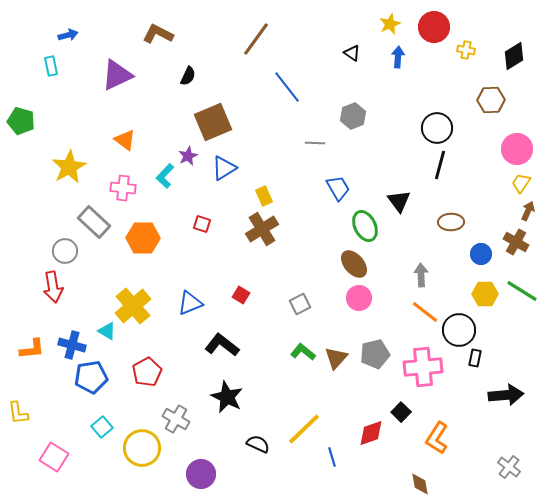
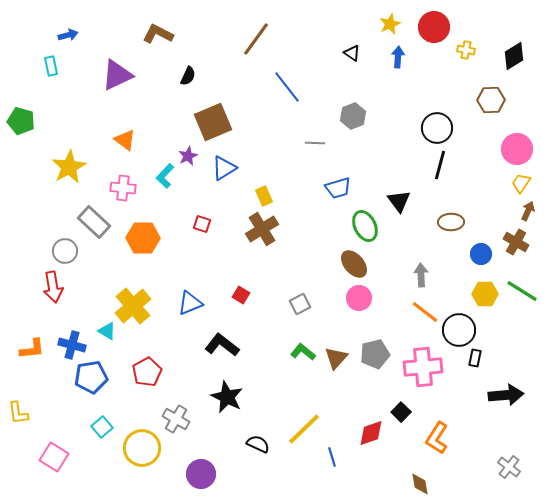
blue trapezoid at (338, 188): rotated 104 degrees clockwise
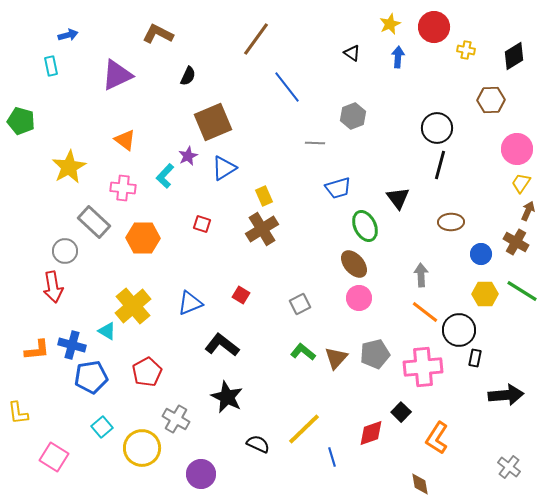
black triangle at (399, 201): moved 1 px left, 3 px up
orange L-shape at (32, 349): moved 5 px right, 1 px down
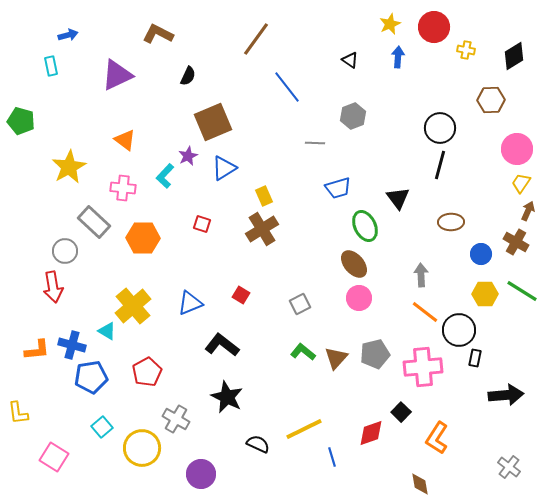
black triangle at (352, 53): moved 2 px left, 7 px down
black circle at (437, 128): moved 3 px right
yellow line at (304, 429): rotated 18 degrees clockwise
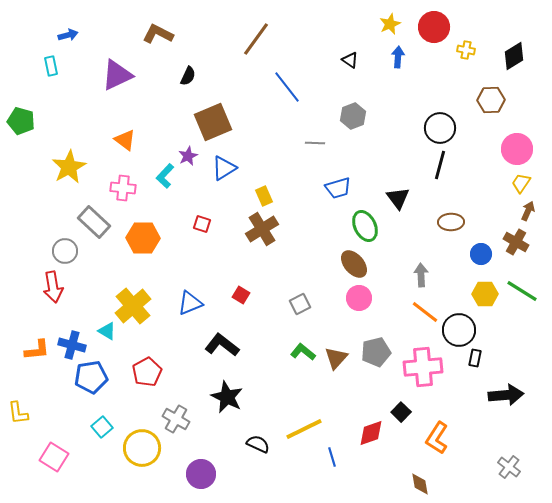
gray pentagon at (375, 354): moved 1 px right, 2 px up
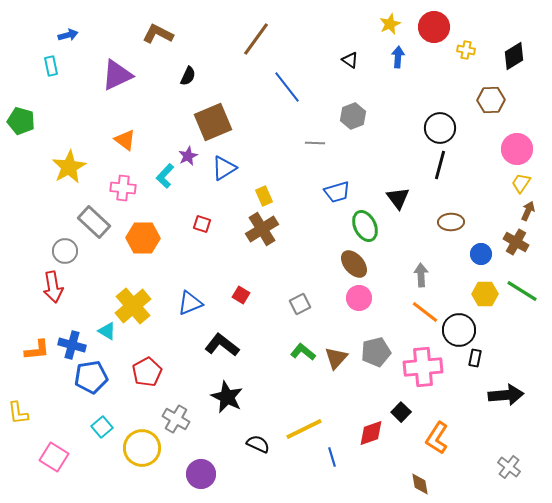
blue trapezoid at (338, 188): moved 1 px left, 4 px down
